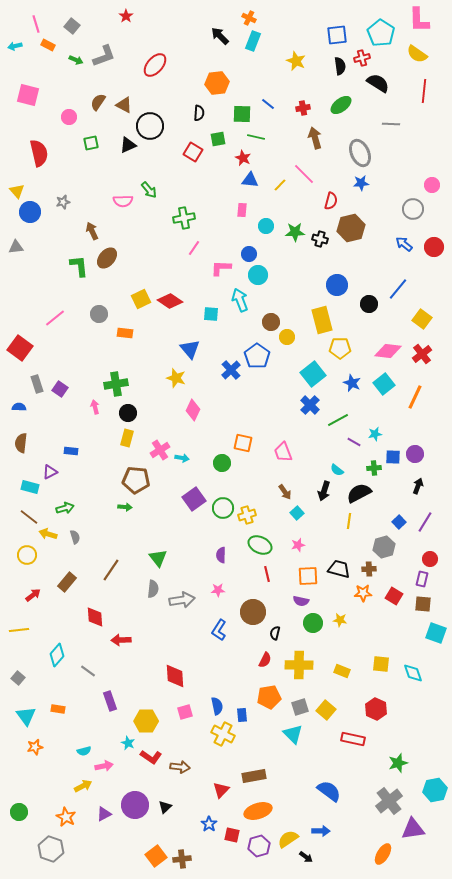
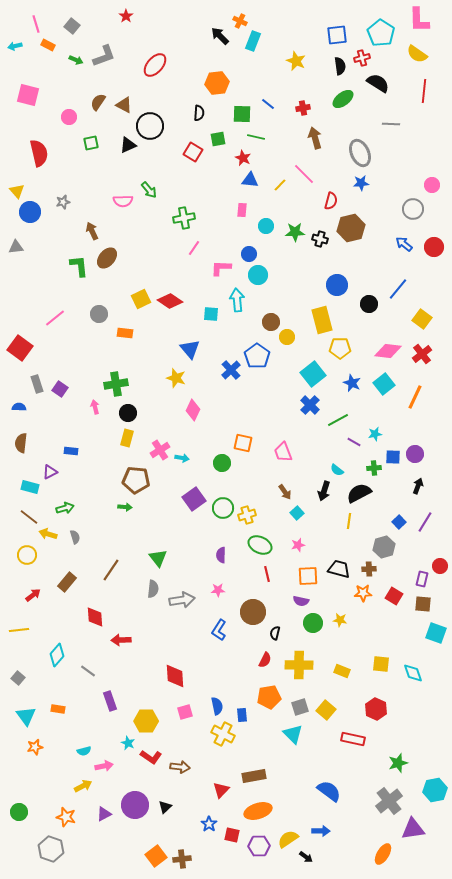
orange cross at (249, 18): moved 9 px left, 3 px down
green ellipse at (341, 105): moved 2 px right, 6 px up
cyan arrow at (240, 300): moved 3 px left; rotated 15 degrees clockwise
red circle at (430, 559): moved 10 px right, 7 px down
orange star at (66, 817): rotated 12 degrees counterclockwise
purple hexagon at (259, 846): rotated 15 degrees clockwise
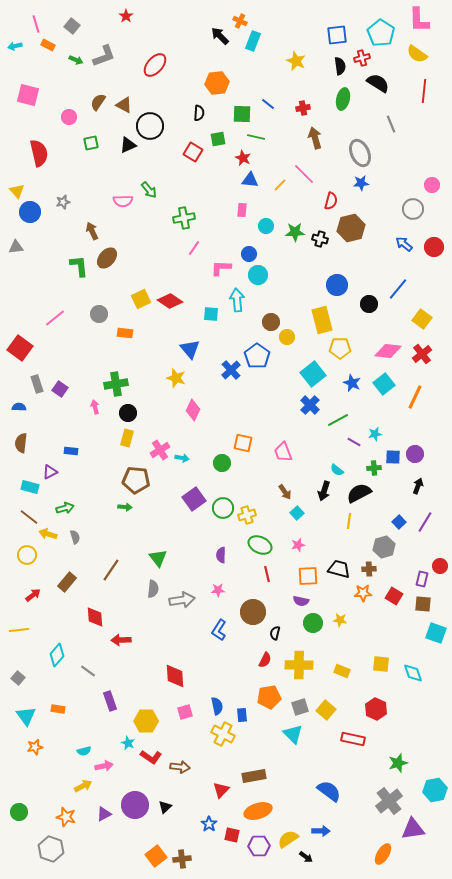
green ellipse at (343, 99): rotated 40 degrees counterclockwise
gray line at (391, 124): rotated 66 degrees clockwise
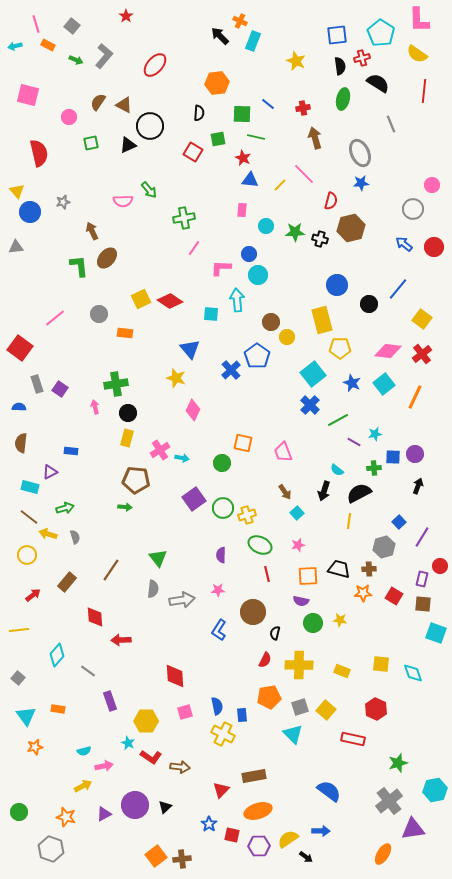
gray L-shape at (104, 56): rotated 30 degrees counterclockwise
purple line at (425, 522): moved 3 px left, 15 px down
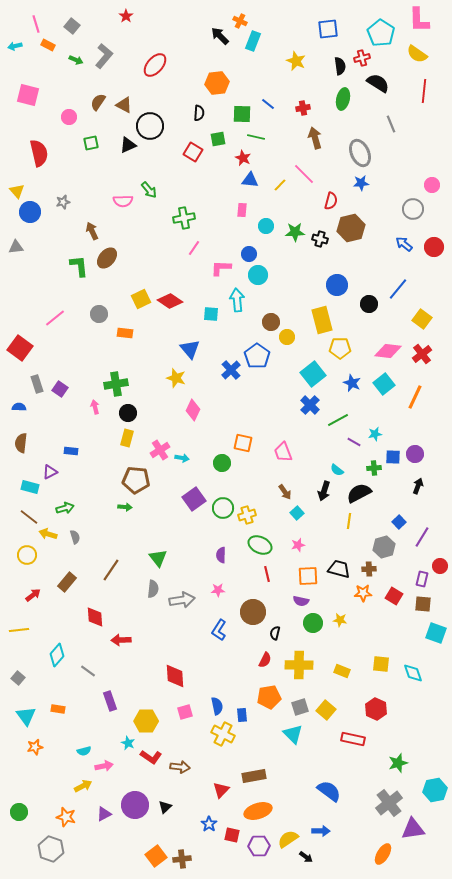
blue square at (337, 35): moved 9 px left, 6 px up
gray cross at (389, 801): moved 2 px down
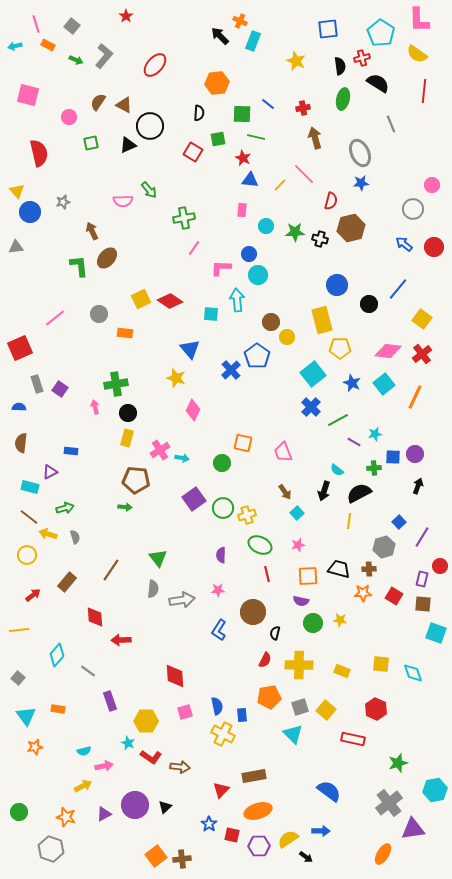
red square at (20, 348): rotated 30 degrees clockwise
blue cross at (310, 405): moved 1 px right, 2 px down
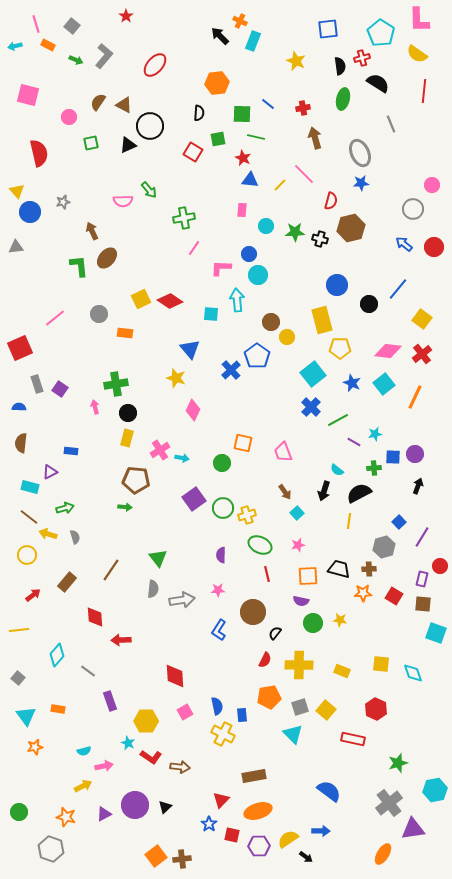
black semicircle at (275, 633): rotated 24 degrees clockwise
pink square at (185, 712): rotated 14 degrees counterclockwise
red triangle at (221, 790): moved 10 px down
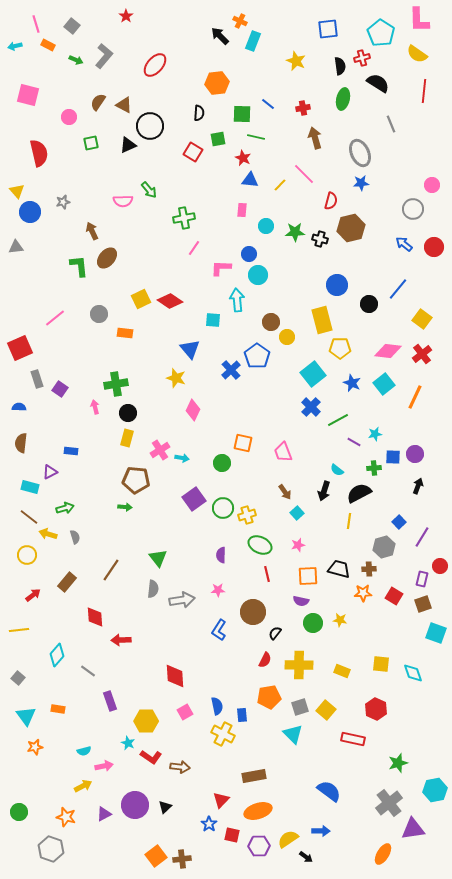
cyan square at (211, 314): moved 2 px right, 6 px down
gray rectangle at (37, 384): moved 5 px up
brown square at (423, 604): rotated 24 degrees counterclockwise
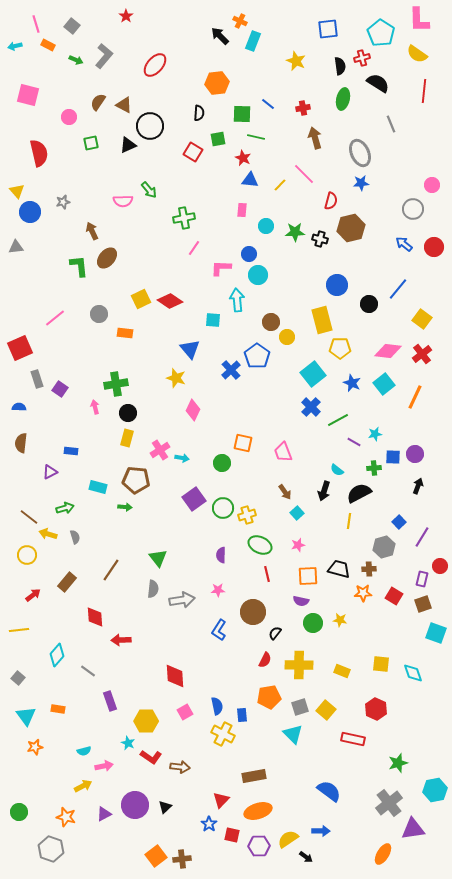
cyan rectangle at (30, 487): moved 68 px right
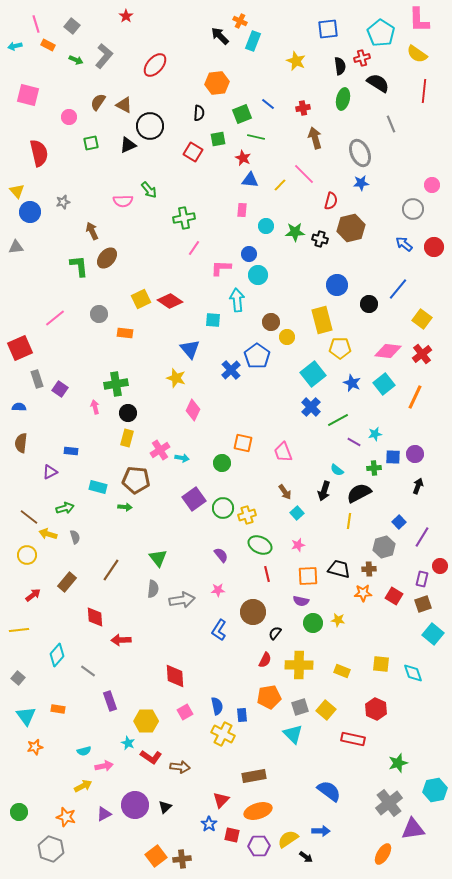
green square at (242, 114): rotated 24 degrees counterclockwise
purple semicircle at (221, 555): rotated 140 degrees clockwise
yellow star at (340, 620): moved 2 px left
cyan square at (436, 633): moved 3 px left, 1 px down; rotated 20 degrees clockwise
